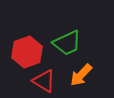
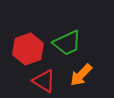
red hexagon: moved 1 px right, 3 px up
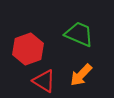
green trapezoid: moved 12 px right, 9 px up; rotated 132 degrees counterclockwise
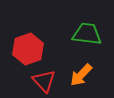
green trapezoid: moved 8 px right; rotated 16 degrees counterclockwise
red triangle: rotated 15 degrees clockwise
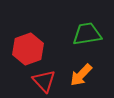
green trapezoid: rotated 16 degrees counterclockwise
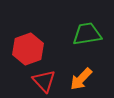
orange arrow: moved 4 px down
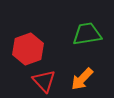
orange arrow: moved 1 px right
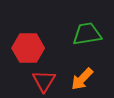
red hexagon: moved 1 px up; rotated 20 degrees clockwise
red triangle: rotated 15 degrees clockwise
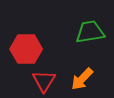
green trapezoid: moved 3 px right, 2 px up
red hexagon: moved 2 px left, 1 px down
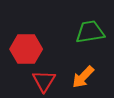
orange arrow: moved 1 px right, 2 px up
